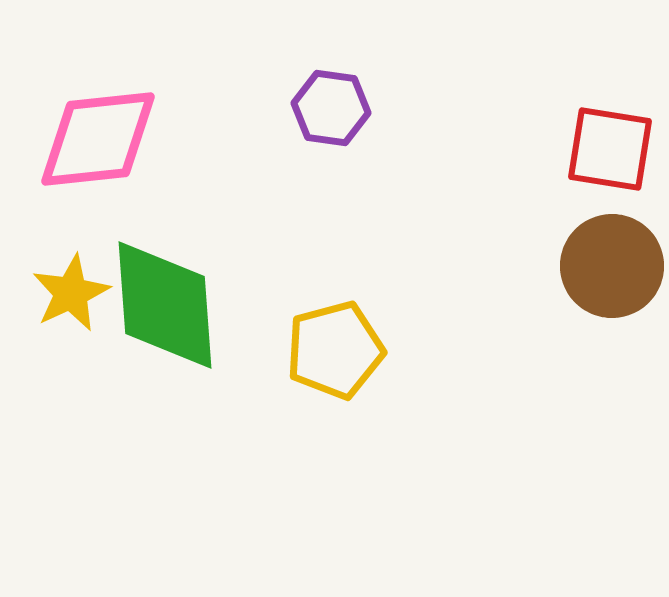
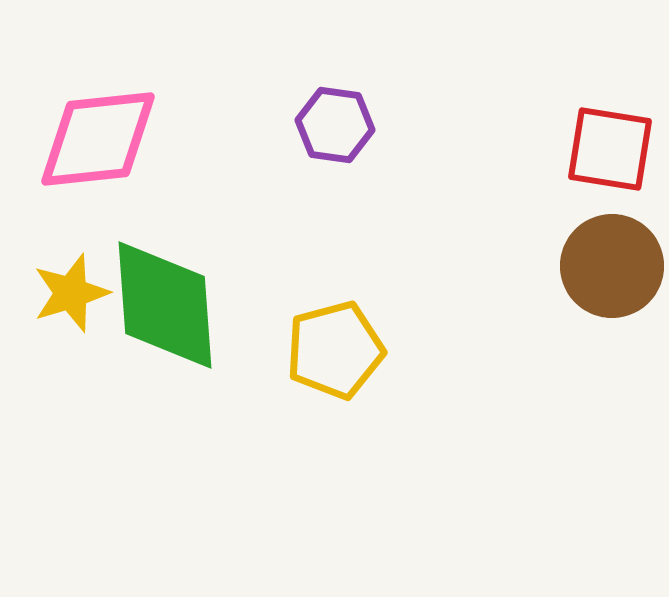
purple hexagon: moved 4 px right, 17 px down
yellow star: rotated 8 degrees clockwise
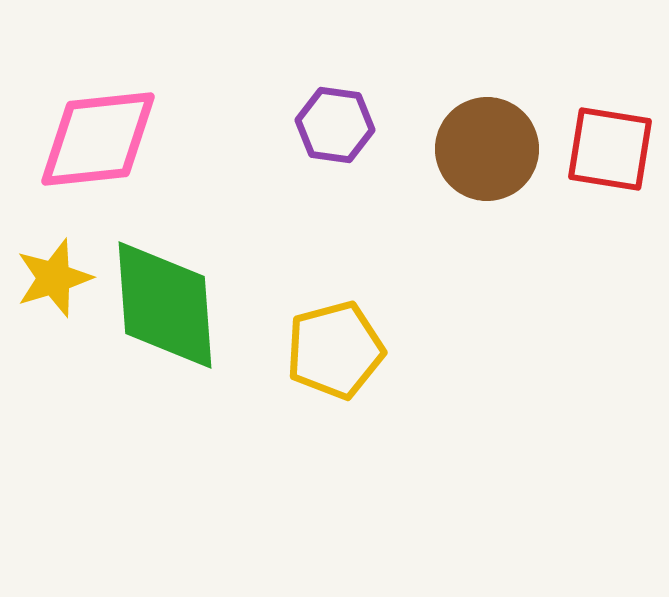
brown circle: moved 125 px left, 117 px up
yellow star: moved 17 px left, 15 px up
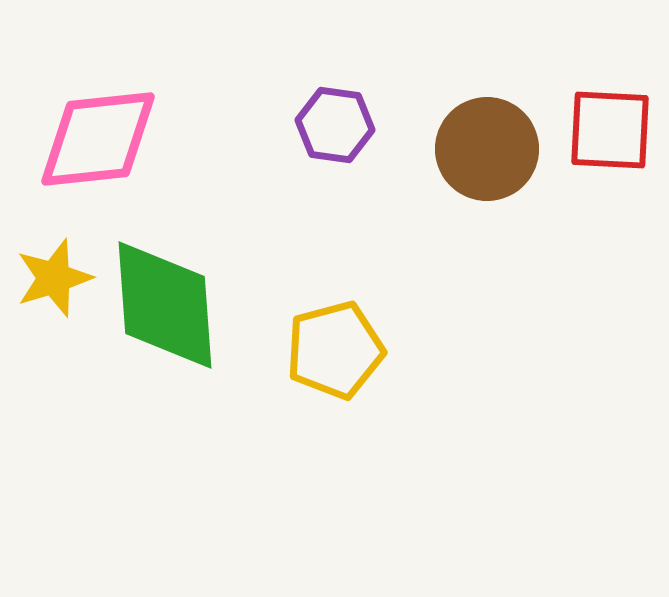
red square: moved 19 px up; rotated 6 degrees counterclockwise
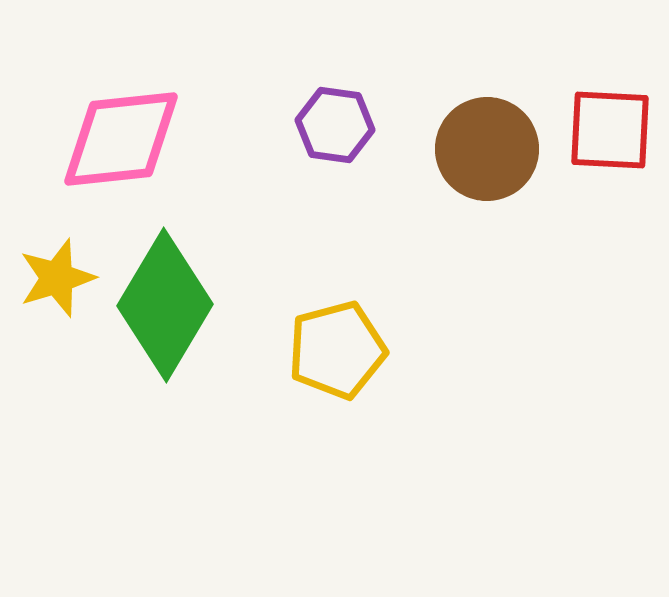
pink diamond: moved 23 px right
yellow star: moved 3 px right
green diamond: rotated 35 degrees clockwise
yellow pentagon: moved 2 px right
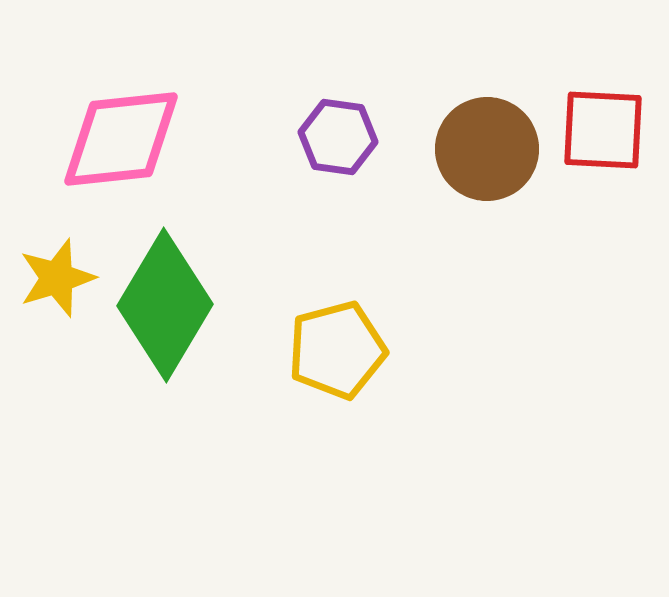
purple hexagon: moved 3 px right, 12 px down
red square: moved 7 px left
